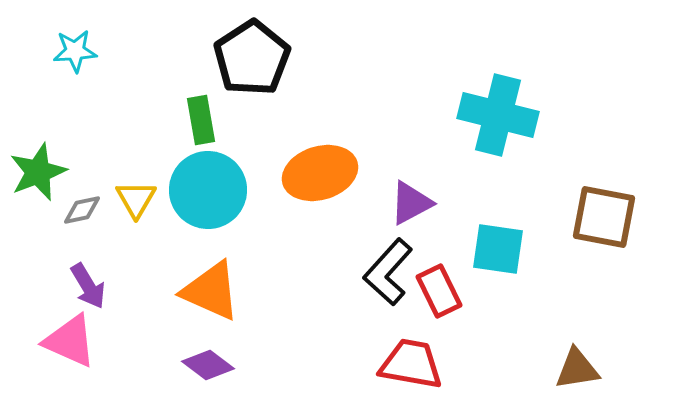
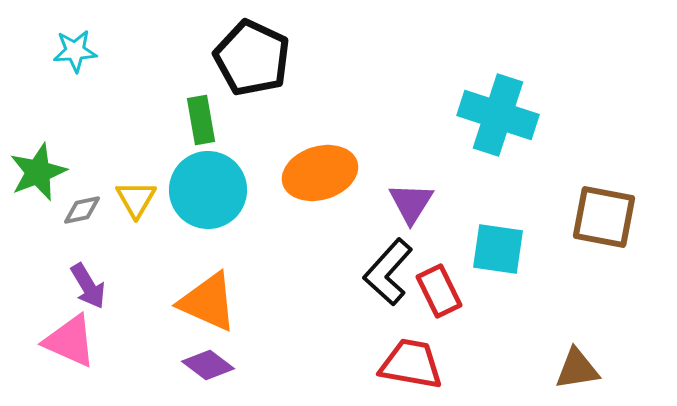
black pentagon: rotated 14 degrees counterclockwise
cyan cross: rotated 4 degrees clockwise
purple triangle: rotated 30 degrees counterclockwise
orange triangle: moved 3 px left, 11 px down
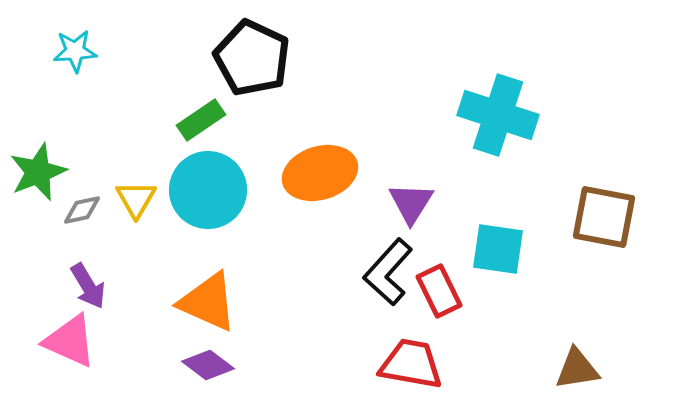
green rectangle: rotated 66 degrees clockwise
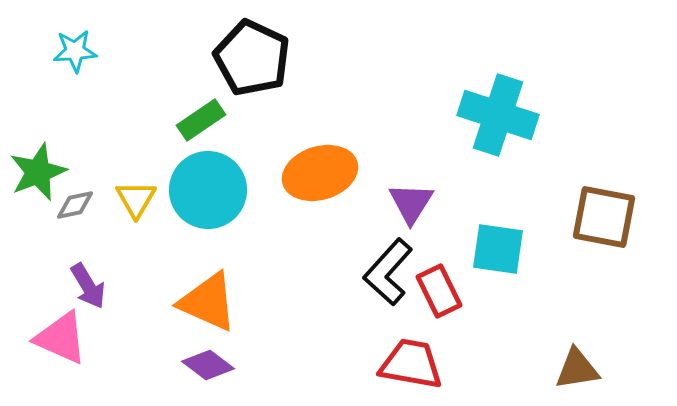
gray diamond: moved 7 px left, 5 px up
pink triangle: moved 9 px left, 3 px up
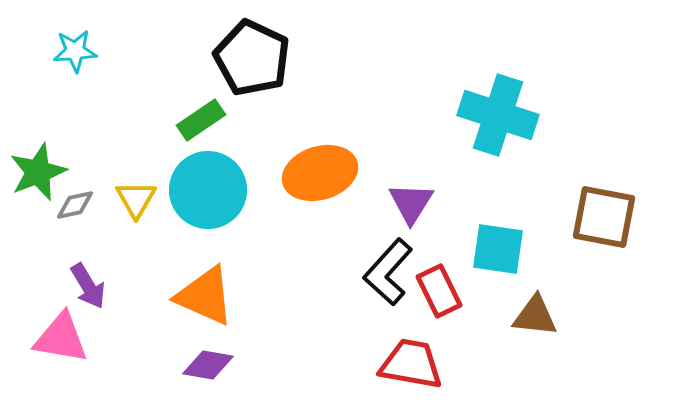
orange triangle: moved 3 px left, 6 px up
pink triangle: rotated 14 degrees counterclockwise
purple diamond: rotated 27 degrees counterclockwise
brown triangle: moved 42 px left, 53 px up; rotated 15 degrees clockwise
